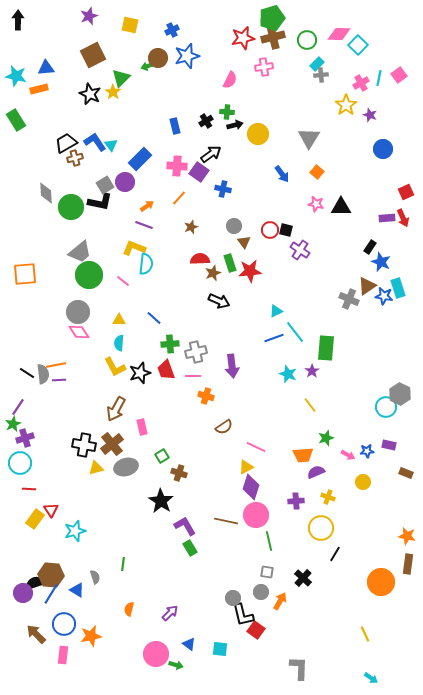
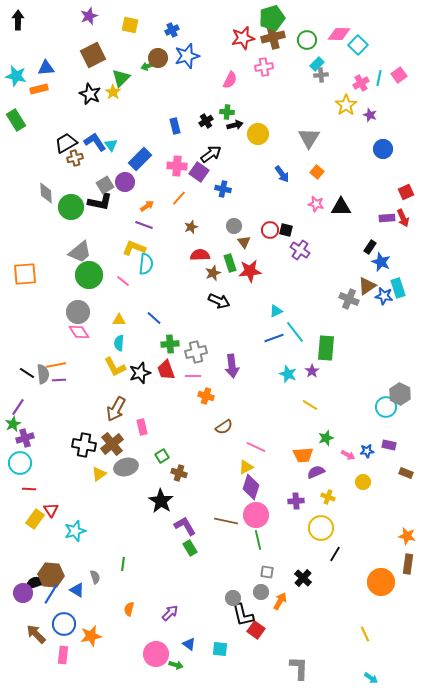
red semicircle at (200, 259): moved 4 px up
yellow line at (310, 405): rotated 21 degrees counterclockwise
yellow triangle at (96, 468): moved 3 px right, 6 px down; rotated 21 degrees counterclockwise
green line at (269, 541): moved 11 px left, 1 px up
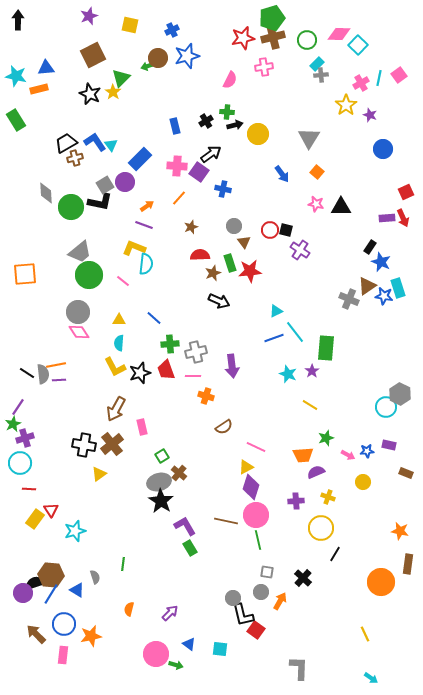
gray ellipse at (126, 467): moved 33 px right, 15 px down
brown cross at (179, 473): rotated 21 degrees clockwise
orange star at (407, 536): moved 7 px left, 5 px up
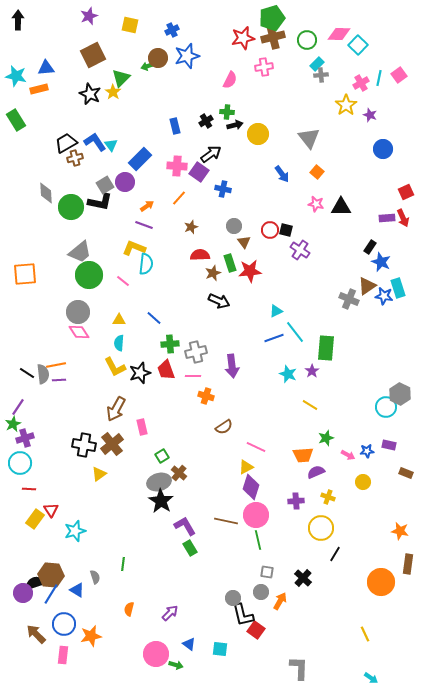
gray triangle at (309, 138): rotated 10 degrees counterclockwise
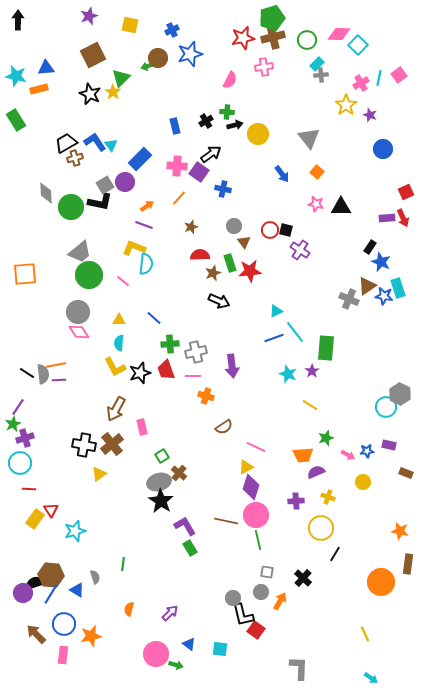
blue star at (187, 56): moved 3 px right, 2 px up
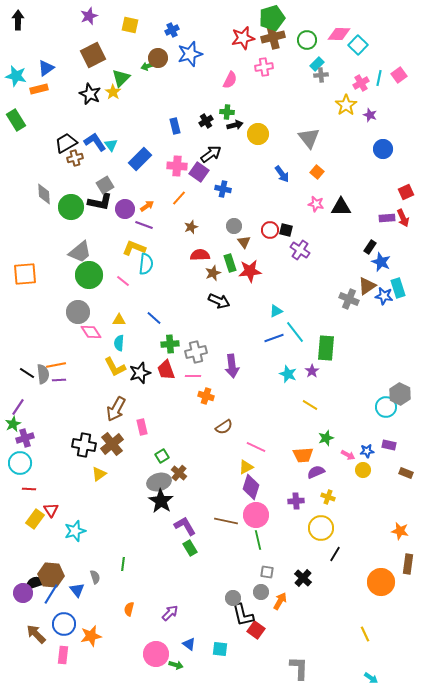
blue triangle at (46, 68): rotated 30 degrees counterclockwise
purple circle at (125, 182): moved 27 px down
gray diamond at (46, 193): moved 2 px left, 1 px down
pink diamond at (79, 332): moved 12 px right
yellow circle at (363, 482): moved 12 px up
blue triangle at (77, 590): rotated 21 degrees clockwise
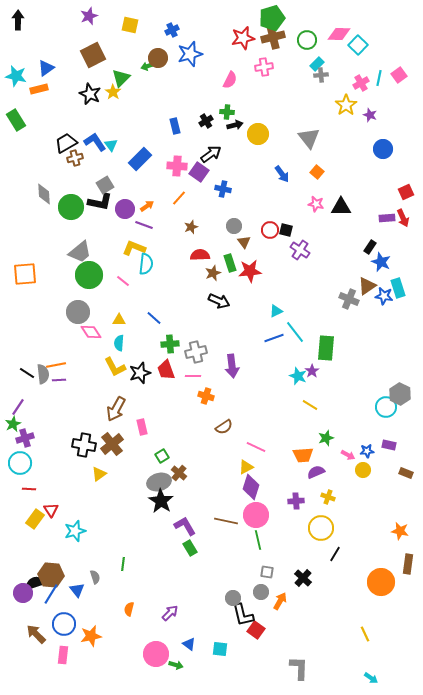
cyan star at (288, 374): moved 10 px right, 2 px down
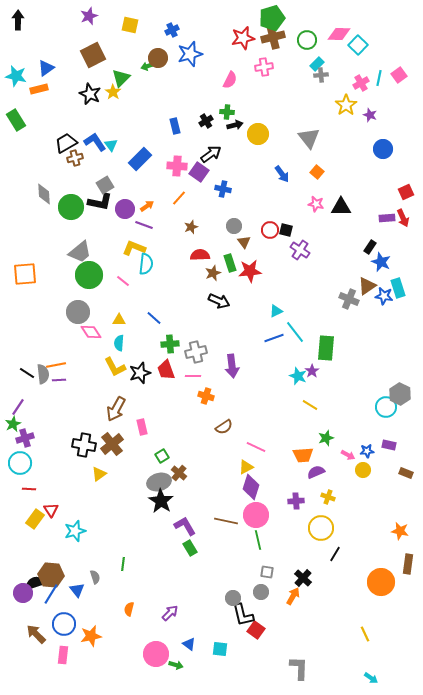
orange arrow at (280, 601): moved 13 px right, 5 px up
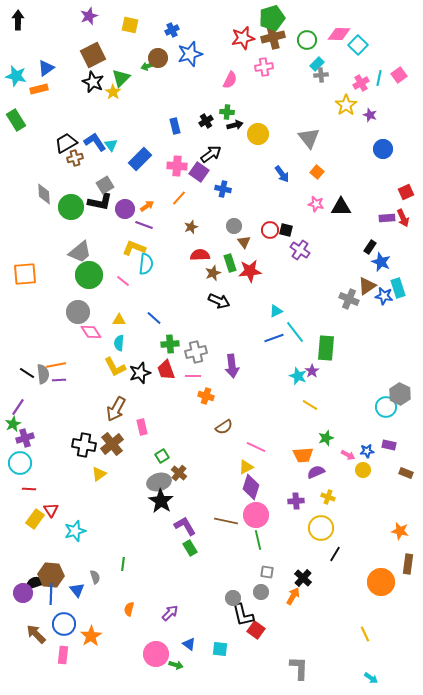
black star at (90, 94): moved 3 px right, 12 px up
blue line at (51, 594): rotated 30 degrees counterclockwise
orange star at (91, 636): rotated 20 degrees counterclockwise
